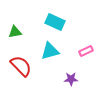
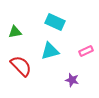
purple star: moved 1 px right, 1 px down; rotated 16 degrees clockwise
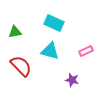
cyan rectangle: moved 1 px left, 1 px down
cyan triangle: rotated 30 degrees clockwise
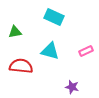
cyan rectangle: moved 6 px up
red semicircle: rotated 40 degrees counterclockwise
purple star: moved 7 px down
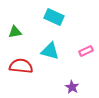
purple star: rotated 16 degrees clockwise
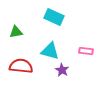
green triangle: moved 1 px right
pink rectangle: rotated 32 degrees clockwise
purple star: moved 10 px left, 17 px up
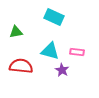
pink rectangle: moved 9 px left, 1 px down
